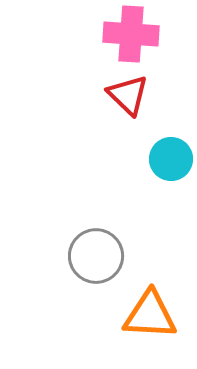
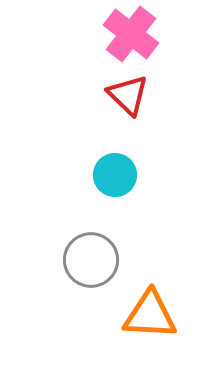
pink cross: rotated 34 degrees clockwise
cyan circle: moved 56 px left, 16 px down
gray circle: moved 5 px left, 4 px down
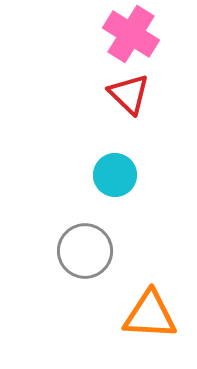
pink cross: rotated 6 degrees counterclockwise
red triangle: moved 1 px right, 1 px up
gray circle: moved 6 px left, 9 px up
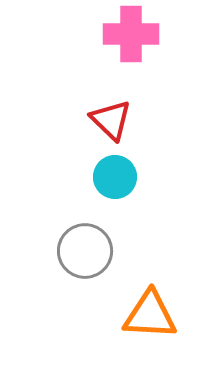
pink cross: rotated 32 degrees counterclockwise
red triangle: moved 18 px left, 26 px down
cyan circle: moved 2 px down
